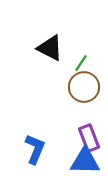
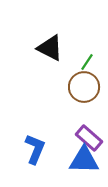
green line: moved 6 px right, 1 px up
purple rectangle: rotated 28 degrees counterclockwise
blue triangle: moved 1 px left, 1 px up
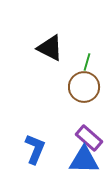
green line: rotated 18 degrees counterclockwise
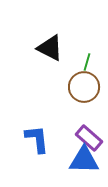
blue L-shape: moved 2 px right, 10 px up; rotated 28 degrees counterclockwise
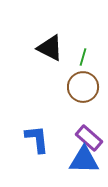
green line: moved 4 px left, 5 px up
brown circle: moved 1 px left
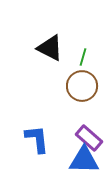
brown circle: moved 1 px left, 1 px up
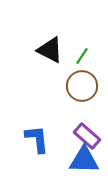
black triangle: moved 2 px down
green line: moved 1 px left, 1 px up; rotated 18 degrees clockwise
purple rectangle: moved 2 px left, 2 px up
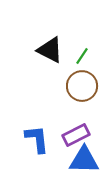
purple rectangle: moved 11 px left, 1 px up; rotated 68 degrees counterclockwise
